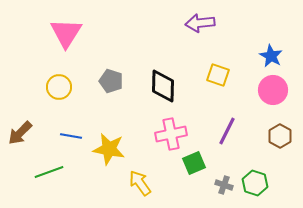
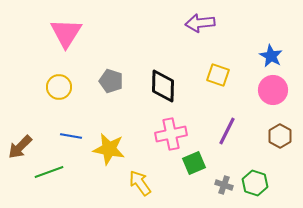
brown arrow: moved 14 px down
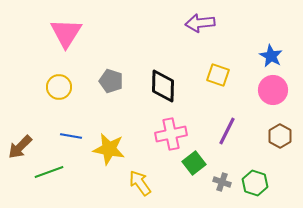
green square: rotated 15 degrees counterclockwise
gray cross: moved 2 px left, 3 px up
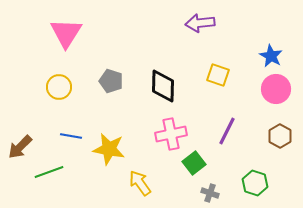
pink circle: moved 3 px right, 1 px up
gray cross: moved 12 px left, 11 px down
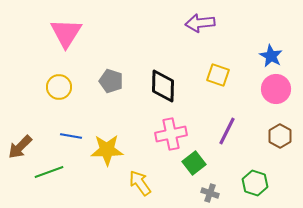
yellow star: moved 2 px left, 1 px down; rotated 12 degrees counterclockwise
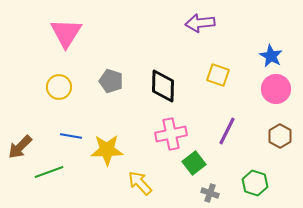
yellow arrow: rotated 8 degrees counterclockwise
